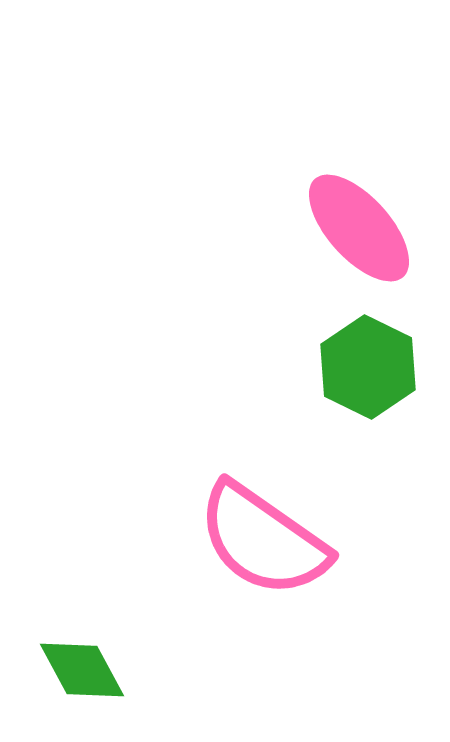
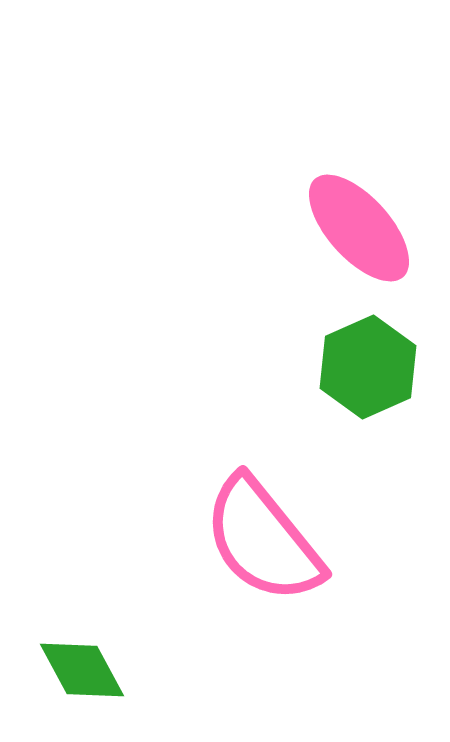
green hexagon: rotated 10 degrees clockwise
pink semicircle: rotated 16 degrees clockwise
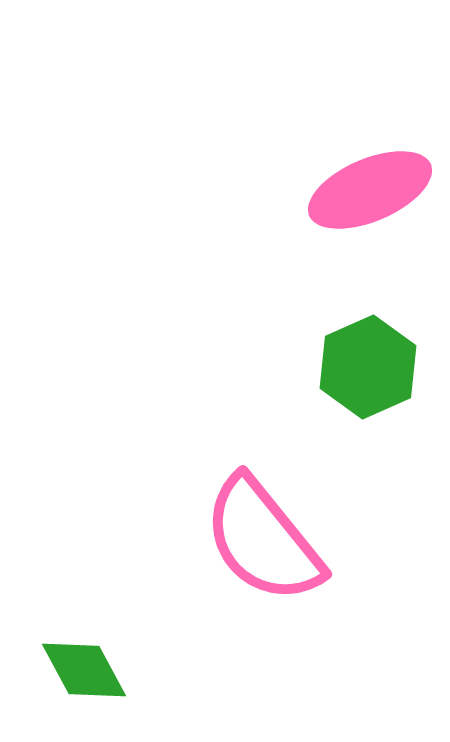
pink ellipse: moved 11 px right, 38 px up; rotated 71 degrees counterclockwise
green diamond: moved 2 px right
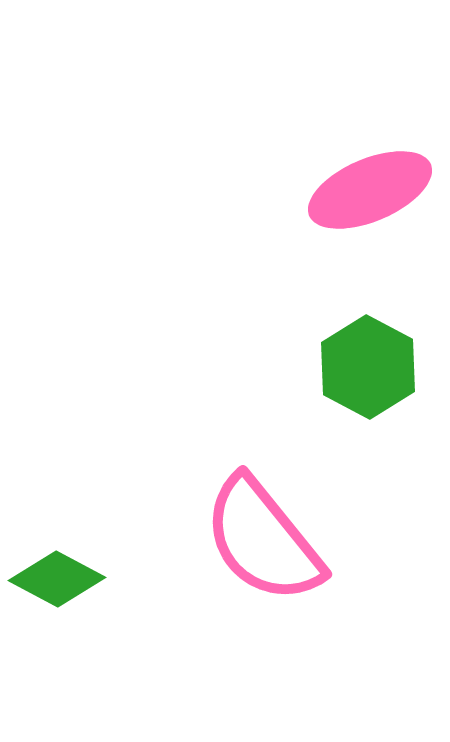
green hexagon: rotated 8 degrees counterclockwise
green diamond: moved 27 px left, 91 px up; rotated 34 degrees counterclockwise
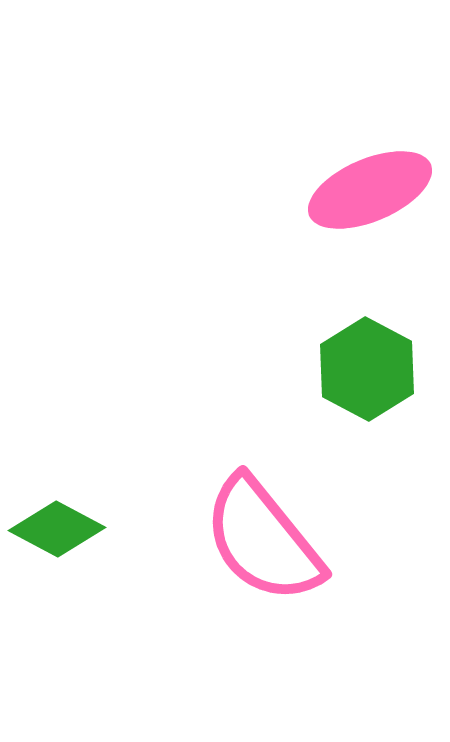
green hexagon: moved 1 px left, 2 px down
green diamond: moved 50 px up
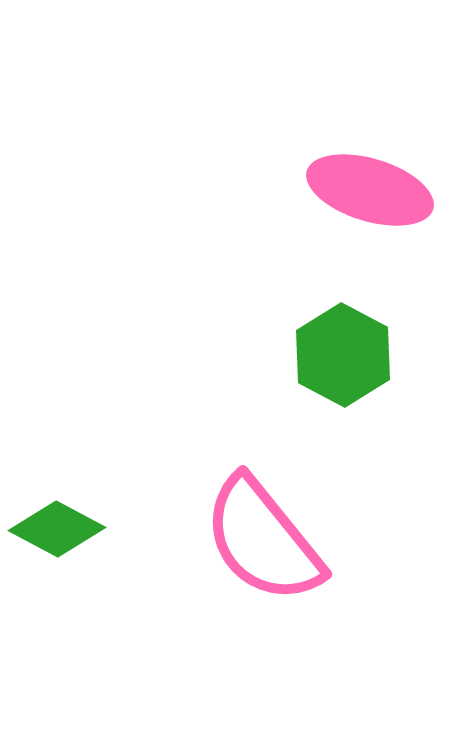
pink ellipse: rotated 40 degrees clockwise
green hexagon: moved 24 px left, 14 px up
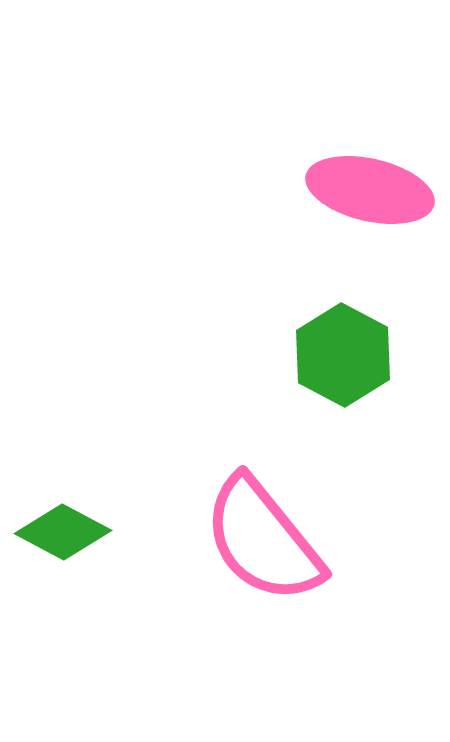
pink ellipse: rotated 4 degrees counterclockwise
green diamond: moved 6 px right, 3 px down
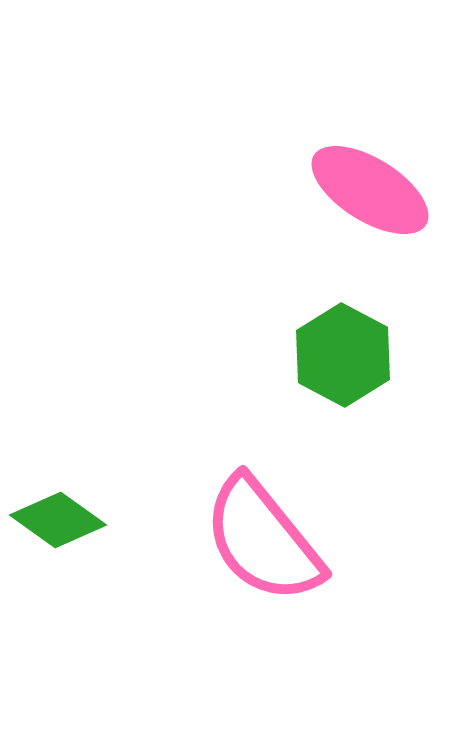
pink ellipse: rotated 19 degrees clockwise
green diamond: moved 5 px left, 12 px up; rotated 8 degrees clockwise
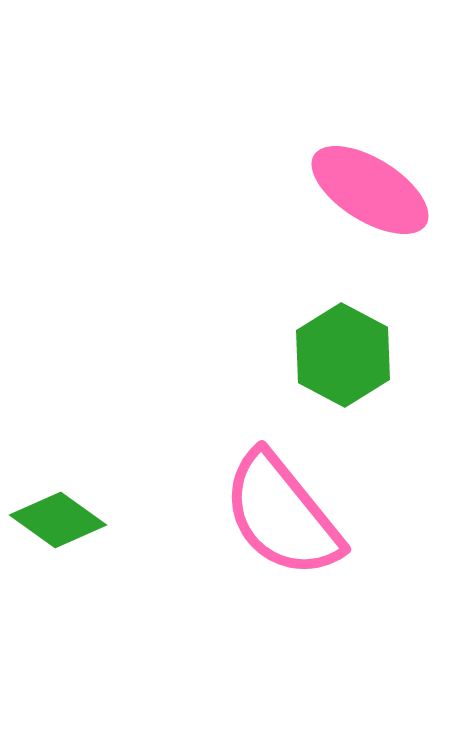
pink semicircle: moved 19 px right, 25 px up
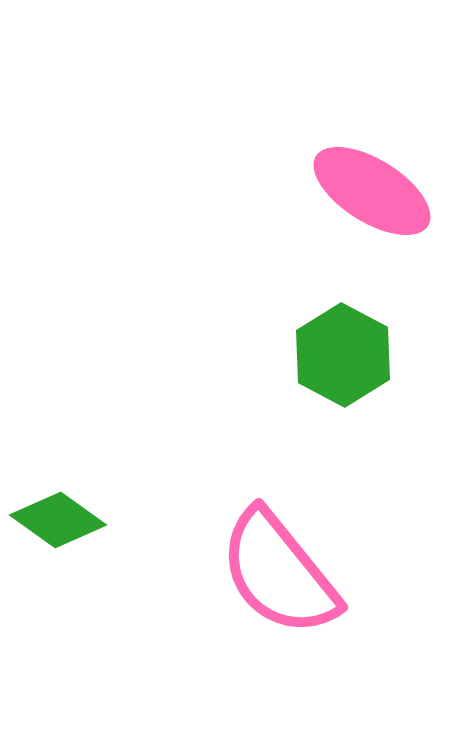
pink ellipse: moved 2 px right, 1 px down
pink semicircle: moved 3 px left, 58 px down
